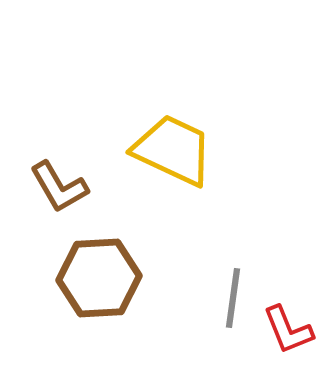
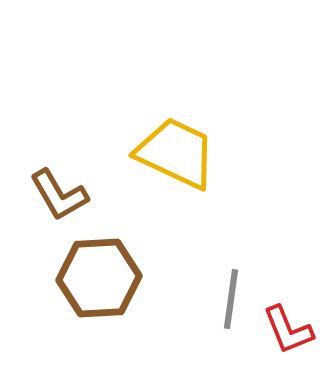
yellow trapezoid: moved 3 px right, 3 px down
brown L-shape: moved 8 px down
gray line: moved 2 px left, 1 px down
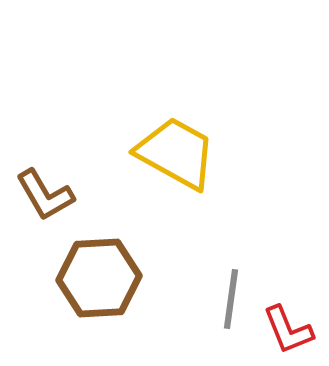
yellow trapezoid: rotated 4 degrees clockwise
brown L-shape: moved 14 px left
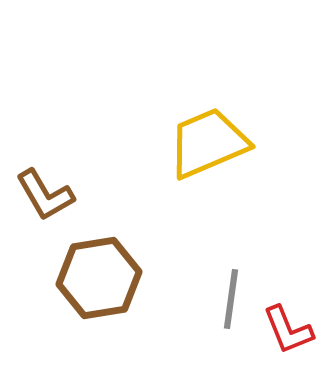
yellow trapezoid: moved 32 px right, 10 px up; rotated 52 degrees counterclockwise
brown hexagon: rotated 6 degrees counterclockwise
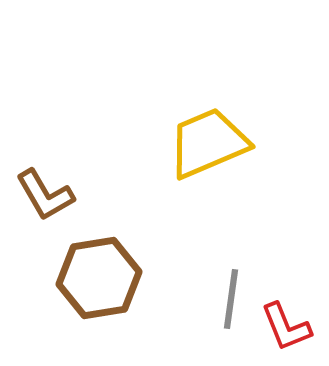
red L-shape: moved 2 px left, 3 px up
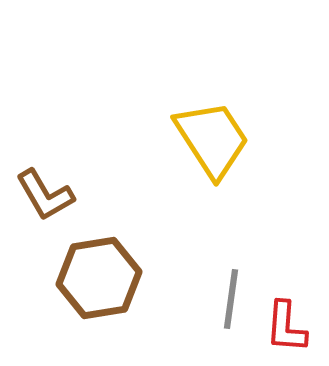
yellow trapezoid: moved 4 px right, 4 px up; rotated 80 degrees clockwise
red L-shape: rotated 26 degrees clockwise
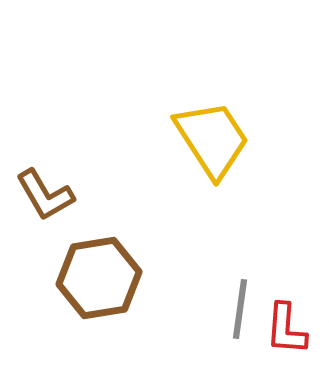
gray line: moved 9 px right, 10 px down
red L-shape: moved 2 px down
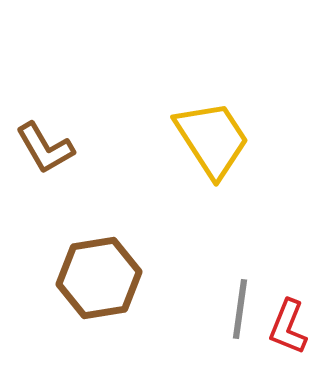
brown L-shape: moved 47 px up
red L-shape: moved 2 px right, 2 px up; rotated 18 degrees clockwise
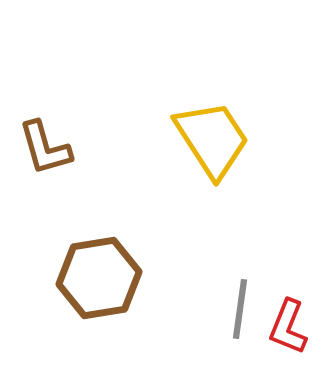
brown L-shape: rotated 14 degrees clockwise
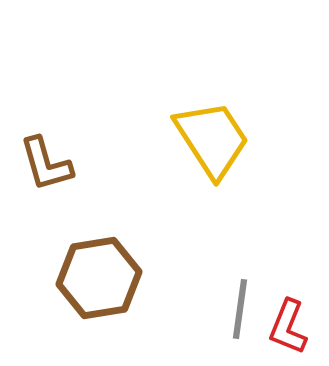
brown L-shape: moved 1 px right, 16 px down
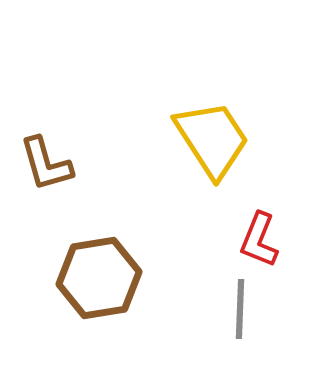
gray line: rotated 6 degrees counterclockwise
red L-shape: moved 29 px left, 87 px up
